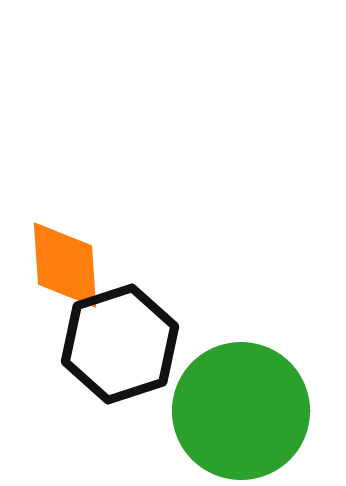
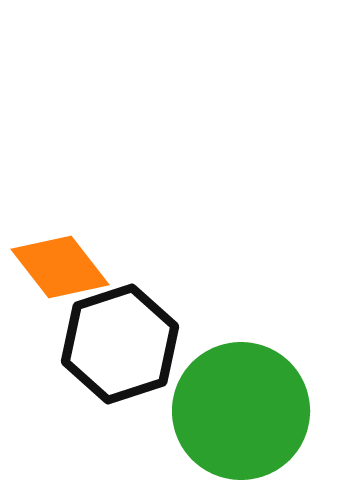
orange diamond: moved 5 px left, 2 px down; rotated 34 degrees counterclockwise
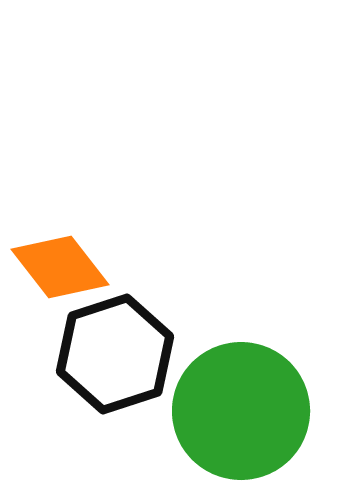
black hexagon: moved 5 px left, 10 px down
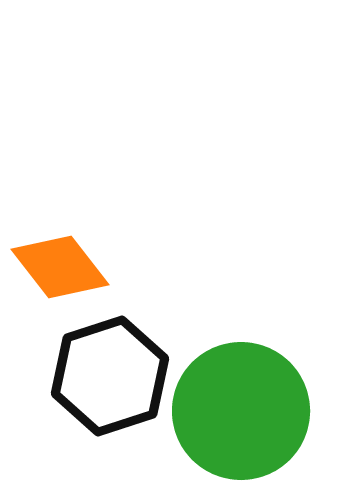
black hexagon: moved 5 px left, 22 px down
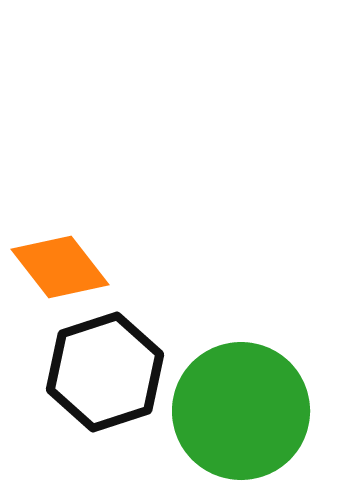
black hexagon: moved 5 px left, 4 px up
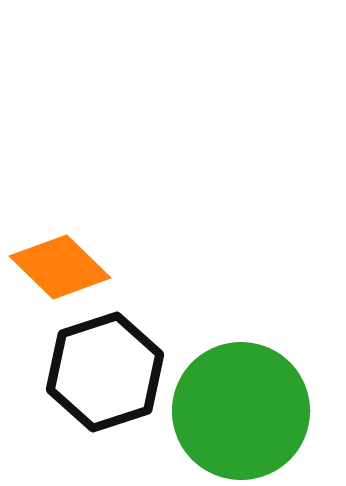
orange diamond: rotated 8 degrees counterclockwise
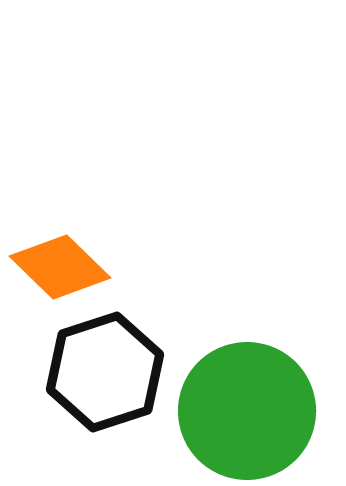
green circle: moved 6 px right
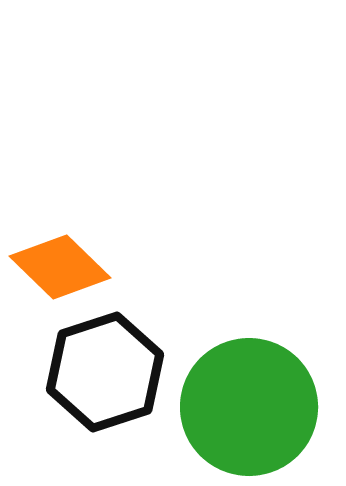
green circle: moved 2 px right, 4 px up
